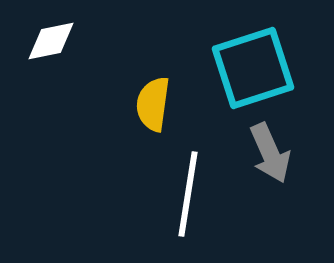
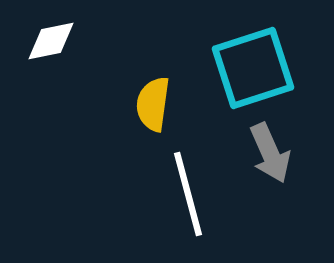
white line: rotated 24 degrees counterclockwise
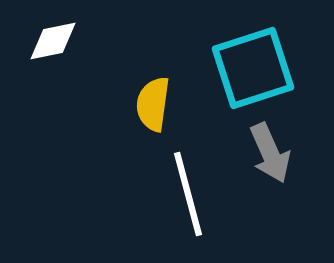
white diamond: moved 2 px right
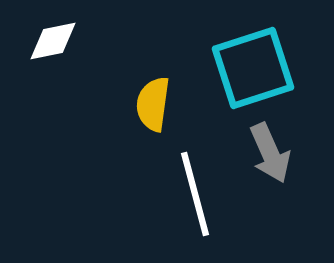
white line: moved 7 px right
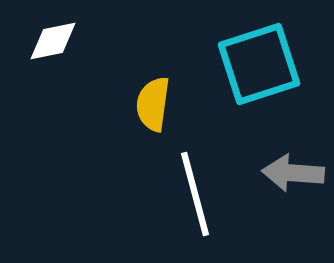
cyan square: moved 6 px right, 4 px up
gray arrow: moved 23 px right, 20 px down; rotated 118 degrees clockwise
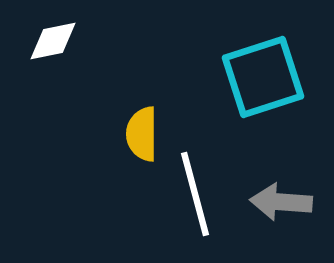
cyan square: moved 4 px right, 13 px down
yellow semicircle: moved 11 px left, 30 px down; rotated 8 degrees counterclockwise
gray arrow: moved 12 px left, 29 px down
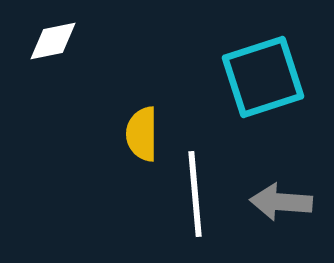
white line: rotated 10 degrees clockwise
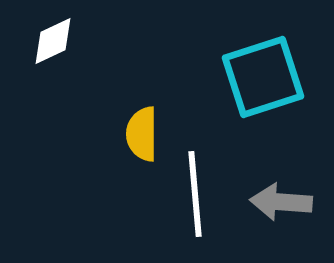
white diamond: rotated 14 degrees counterclockwise
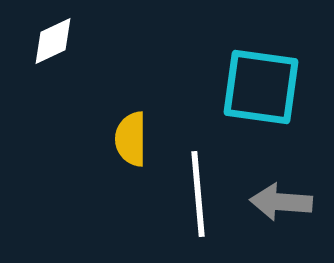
cyan square: moved 2 px left, 10 px down; rotated 26 degrees clockwise
yellow semicircle: moved 11 px left, 5 px down
white line: moved 3 px right
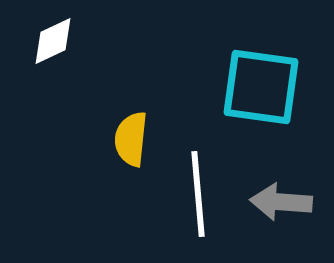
yellow semicircle: rotated 6 degrees clockwise
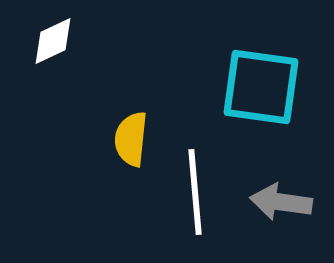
white line: moved 3 px left, 2 px up
gray arrow: rotated 4 degrees clockwise
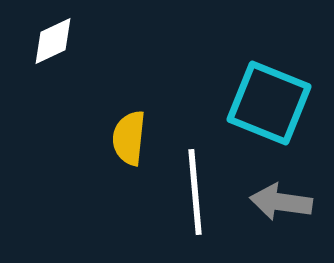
cyan square: moved 8 px right, 16 px down; rotated 14 degrees clockwise
yellow semicircle: moved 2 px left, 1 px up
